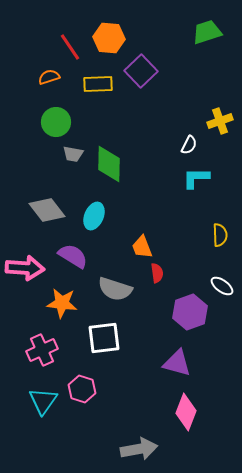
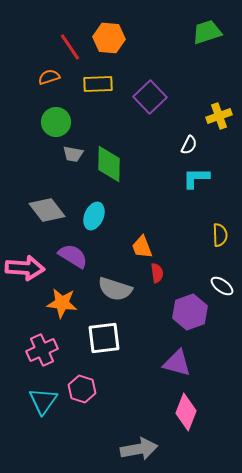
purple square: moved 9 px right, 26 px down
yellow cross: moved 1 px left, 5 px up
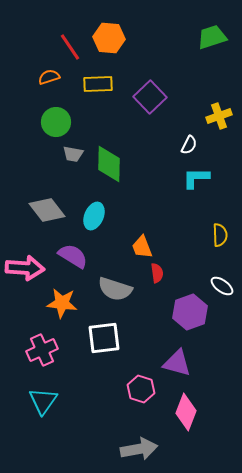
green trapezoid: moved 5 px right, 5 px down
pink hexagon: moved 59 px right
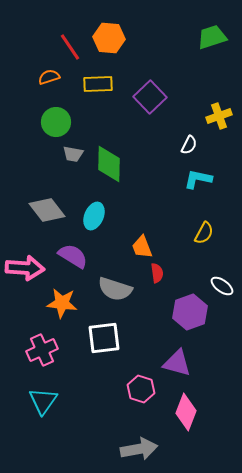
cyan L-shape: moved 2 px right, 1 px down; rotated 12 degrees clockwise
yellow semicircle: moved 16 px left, 2 px up; rotated 30 degrees clockwise
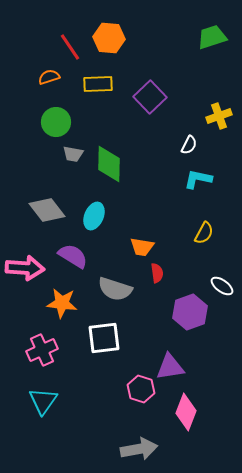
orange trapezoid: rotated 60 degrees counterclockwise
purple triangle: moved 7 px left, 4 px down; rotated 24 degrees counterclockwise
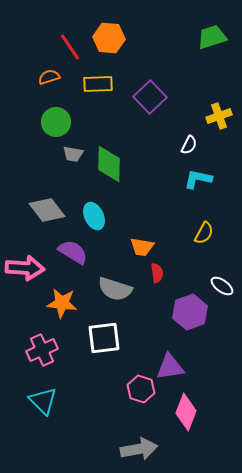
cyan ellipse: rotated 48 degrees counterclockwise
purple semicircle: moved 4 px up
cyan triangle: rotated 20 degrees counterclockwise
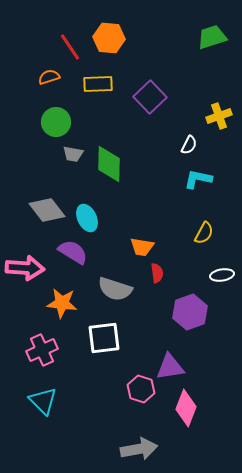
cyan ellipse: moved 7 px left, 2 px down
white ellipse: moved 11 px up; rotated 45 degrees counterclockwise
pink diamond: moved 4 px up
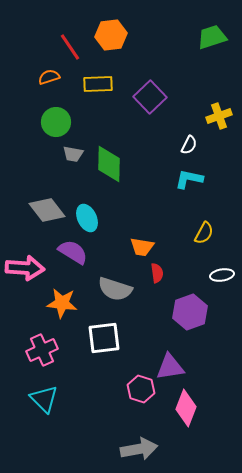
orange hexagon: moved 2 px right, 3 px up; rotated 12 degrees counterclockwise
cyan L-shape: moved 9 px left
cyan triangle: moved 1 px right, 2 px up
